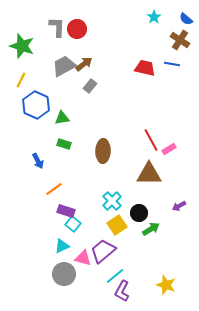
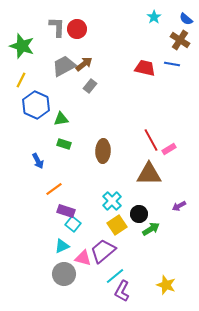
green triangle: moved 1 px left, 1 px down
black circle: moved 1 px down
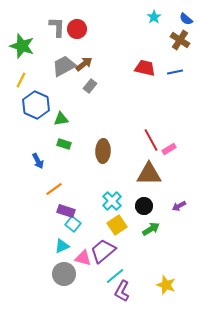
blue line: moved 3 px right, 8 px down; rotated 21 degrees counterclockwise
black circle: moved 5 px right, 8 px up
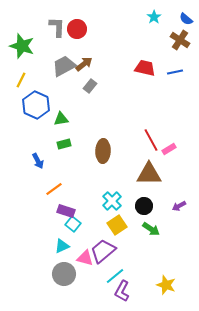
green rectangle: rotated 32 degrees counterclockwise
green arrow: rotated 66 degrees clockwise
pink triangle: moved 2 px right
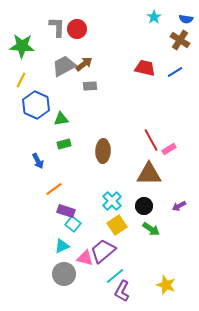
blue semicircle: rotated 32 degrees counterclockwise
green star: rotated 15 degrees counterclockwise
blue line: rotated 21 degrees counterclockwise
gray rectangle: rotated 48 degrees clockwise
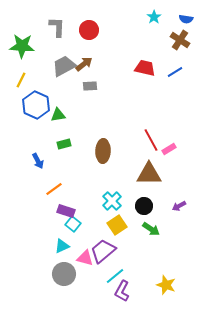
red circle: moved 12 px right, 1 px down
green triangle: moved 3 px left, 4 px up
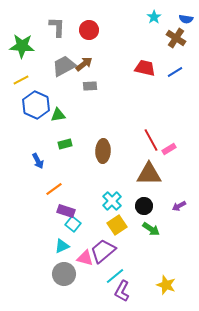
brown cross: moved 4 px left, 2 px up
yellow line: rotated 35 degrees clockwise
green rectangle: moved 1 px right
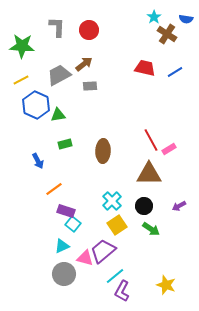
brown cross: moved 9 px left, 4 px up
gray trapezoid: moved 5 px left, 9 px down
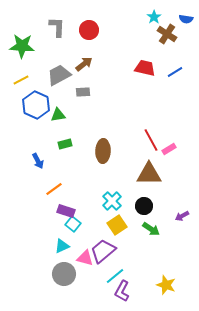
gray rectangle: moved 7 px left, 6 px down
purple arrow: moved 3 px right, 10 px down
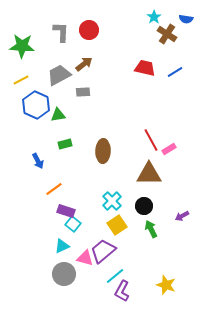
gray L-shape: moved 4 px right, 5 px down
green arrow: rotated 150 degrees counterclockwise
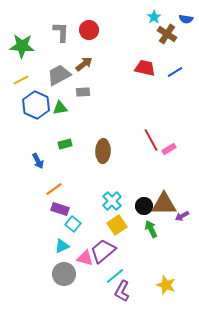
green triangle: moved 2 px right, 7 px up
brown triangle: moved 15 px right, 30 px down
purple rectangle: moved 6 px left, 2 px up
